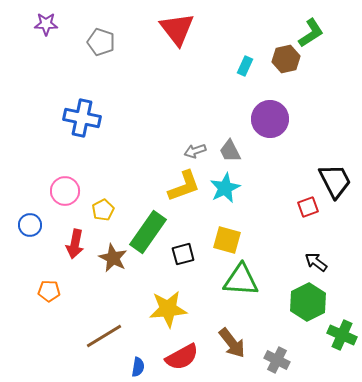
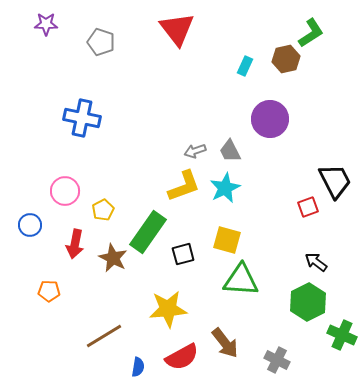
brown arrow: moved 7 px left
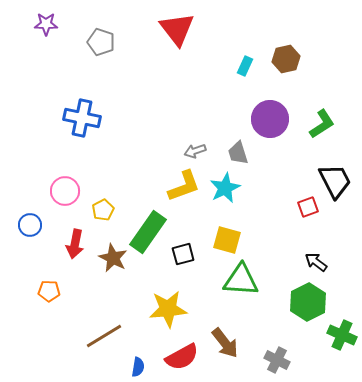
green L-shape: moved 11 px right, 91 px down
gray trapezoid: moved 8 px right, 2 px down; rotated 10 degrees clockwise
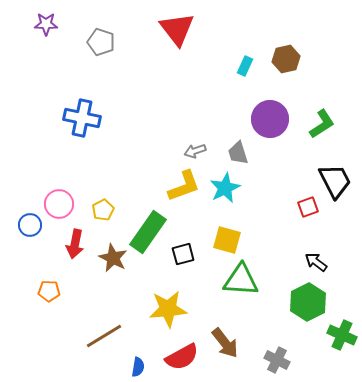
pink circle: moved 6 px left, 13 px down
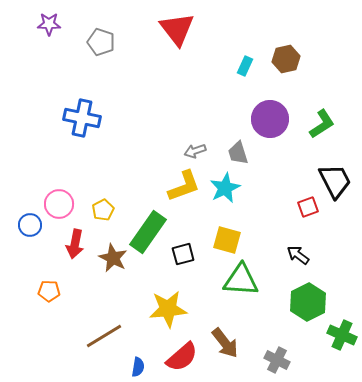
purple star: moved 3 px right
black arrow: moved 18 px left, 7 px up
red semicircle: rotated 12 degrees counterclockwise
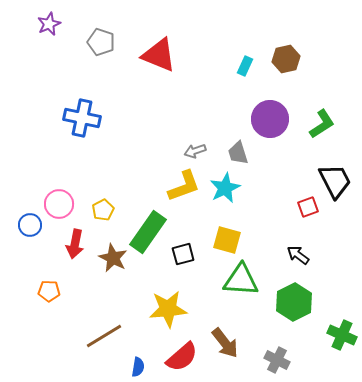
purple star: rotated 25 degrees counterclockwise
red triangle: moved 18 px left, 26 px down; rotated 30 degrees counterclockwise
green hexagon: moved 14 px left
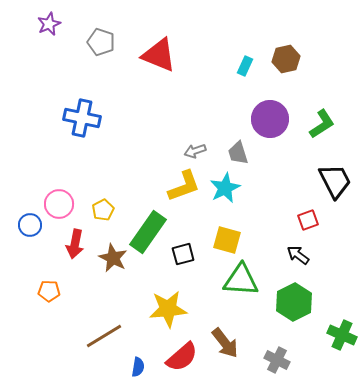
red square: moved 13 px down
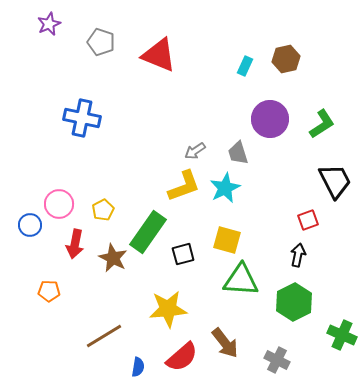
gray arrow: rotated 15 degrees counterclockwise
black arrow: rotated 65 degrees clockwise
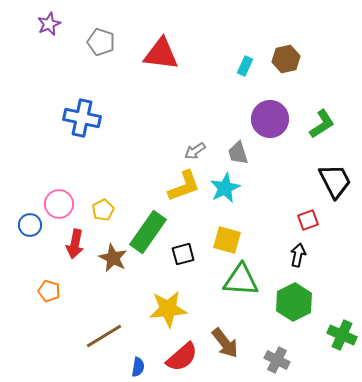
red triangle: moved 2 px right, 1 px up; rotated 15 degrees counterclockwise
orange pentagon: rotated 15 degrees clockwise
